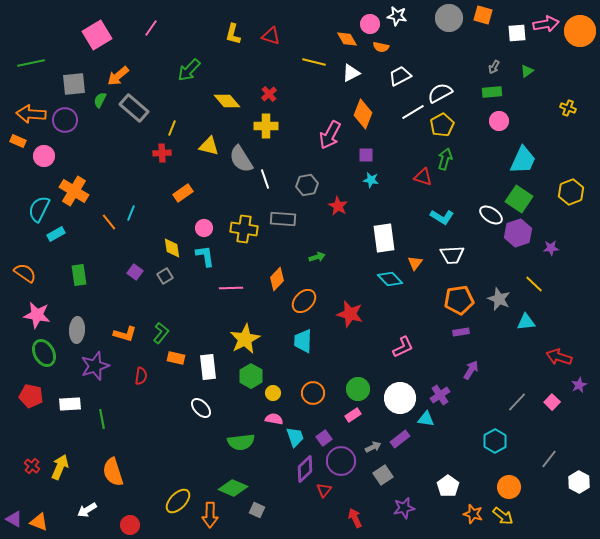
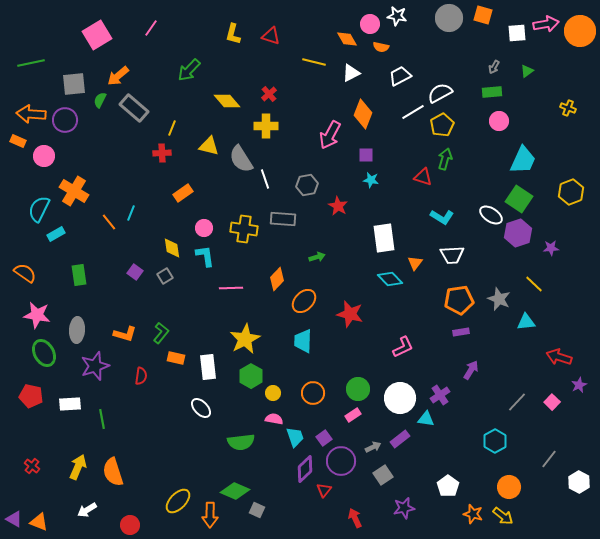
yellow arrow at (60, 467): moved 18 px right
green diamond at (233, 488): moved 2 px right, 3 px down
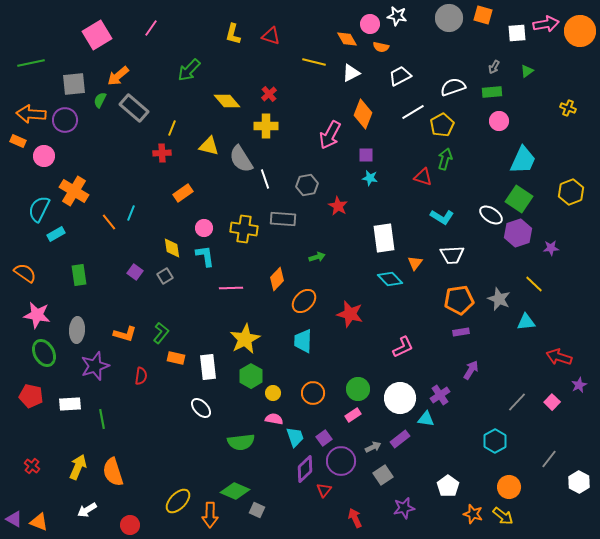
white semicircle at (440, 93): moved 13 px right, 6 px up; rotated 10 degrees clockwise
cyan star at (371, 180): moved 1 px left, 2 px up
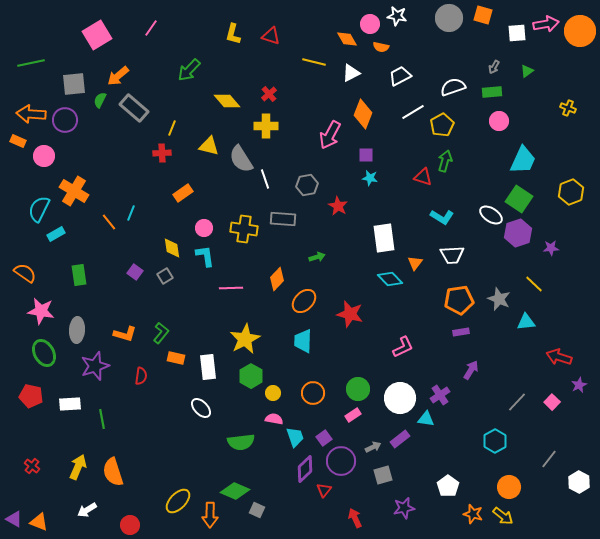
green arrow at (445, 159): moved 2 px down
pink star at (37, 315): moved 4 px right, 4 px up
gray square at (383, 475): rotated 18 degrees clockwise
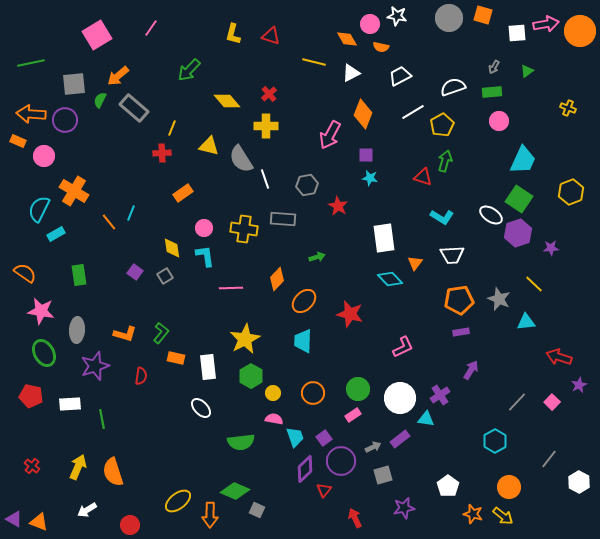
yellow ellipse at (178, 501): rotated 8 degrees clockwise
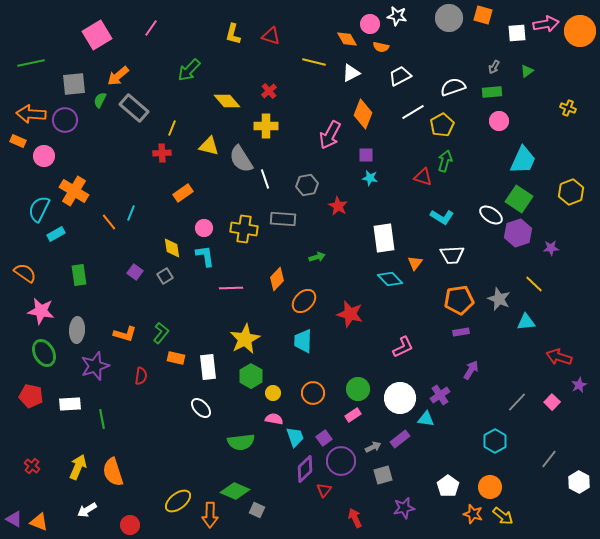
red cross at (269, 94): moved 3 px up
orange circle at (509, 487): moved 19 px left
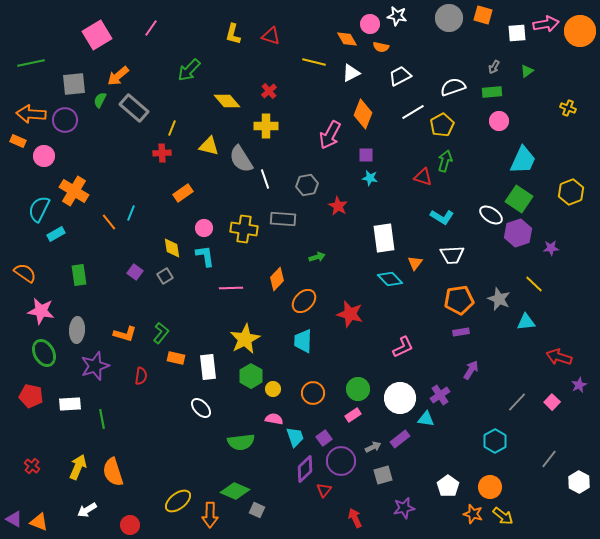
yellow circle at (273, 393): moved 4 px up
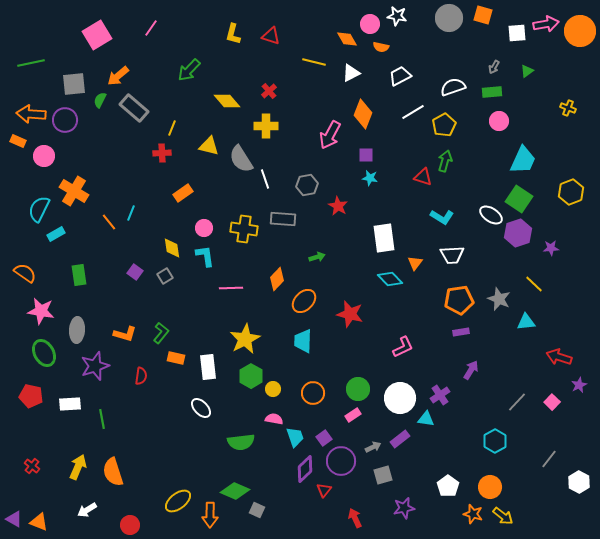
yellow pentagon at (442, 125): moved 2 px right
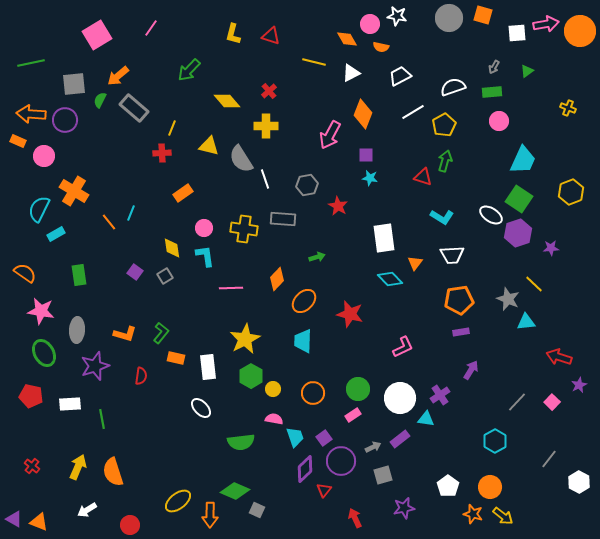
gray star at (499, 299): moved 9 px right
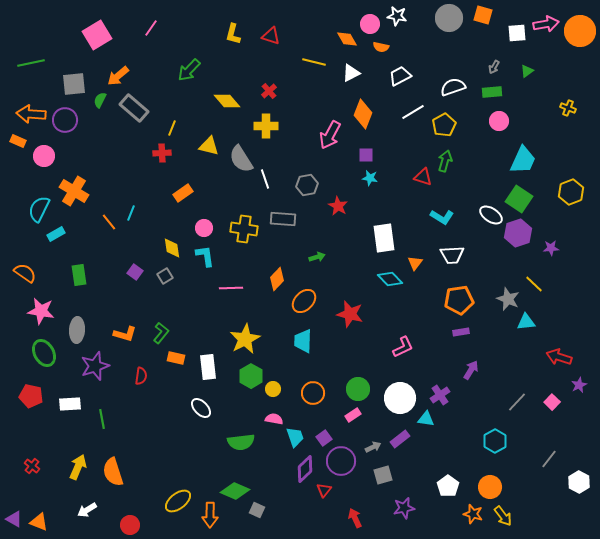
yellow arrow at (503, 516): rotated 15 degrees clockwise
